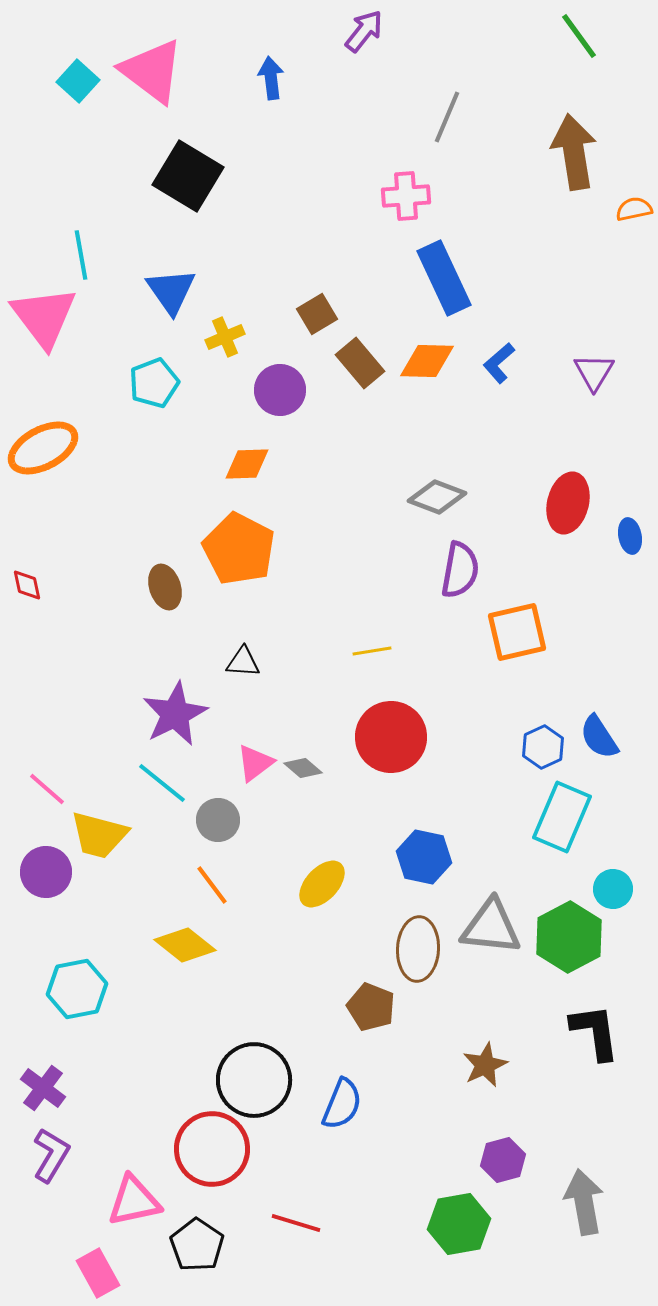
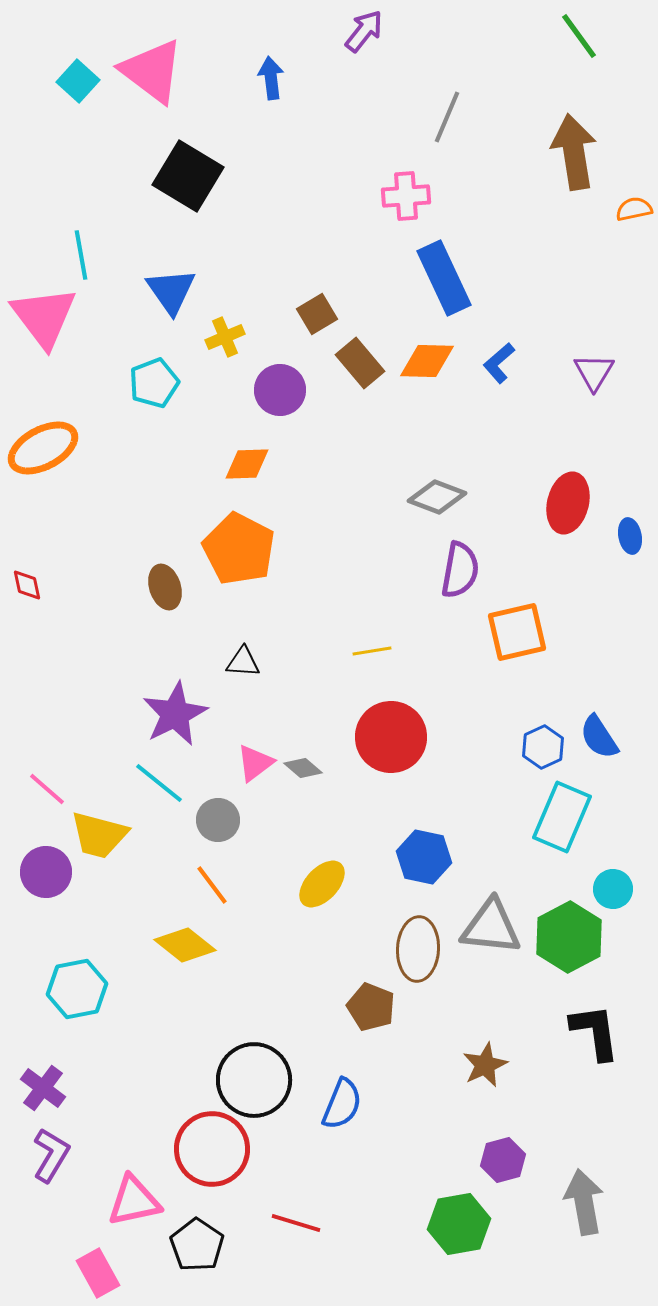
cyan line at (162, 783): moved 3 px left
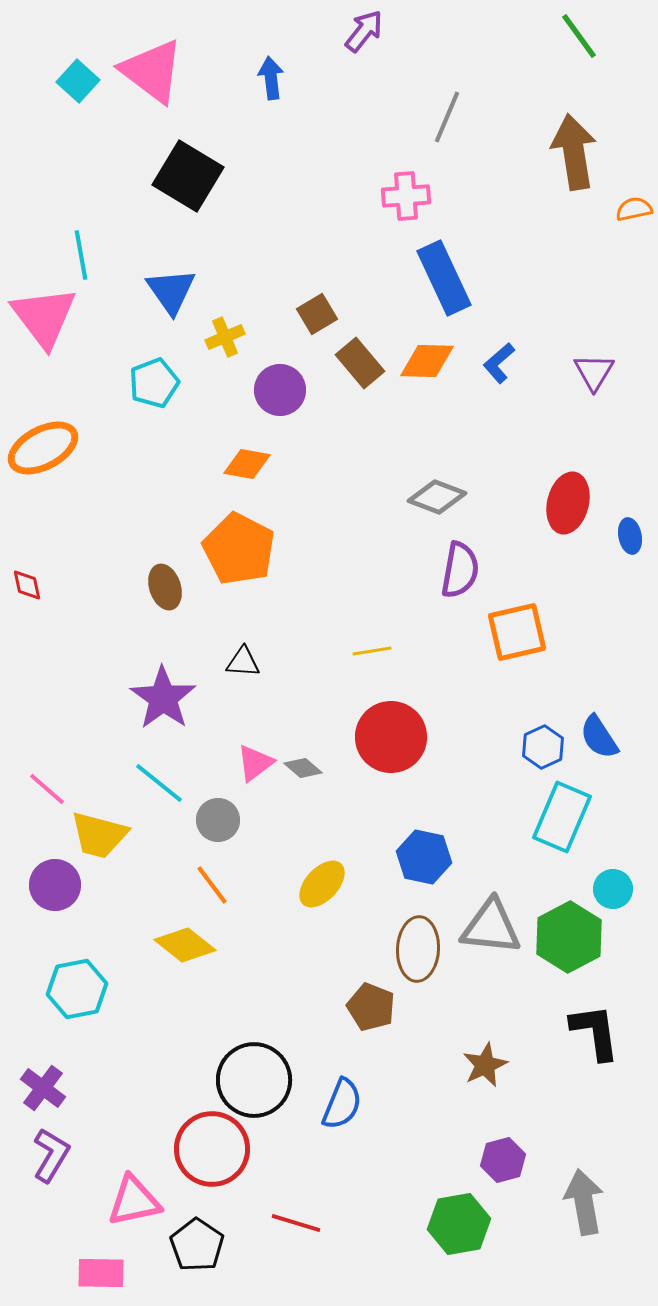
orange diamond at (247, 464): rotated 12 degrees clockwise
purple star at (175, 714): moved 12 px left, 16 px up; rotated 10 degrees counterclockwise
purple circle at (46, 872): moved 9 px right, 13 px down
pink rectangle at (98, 1273): moved 3 px right; rotated 60 degrees counterclockwise
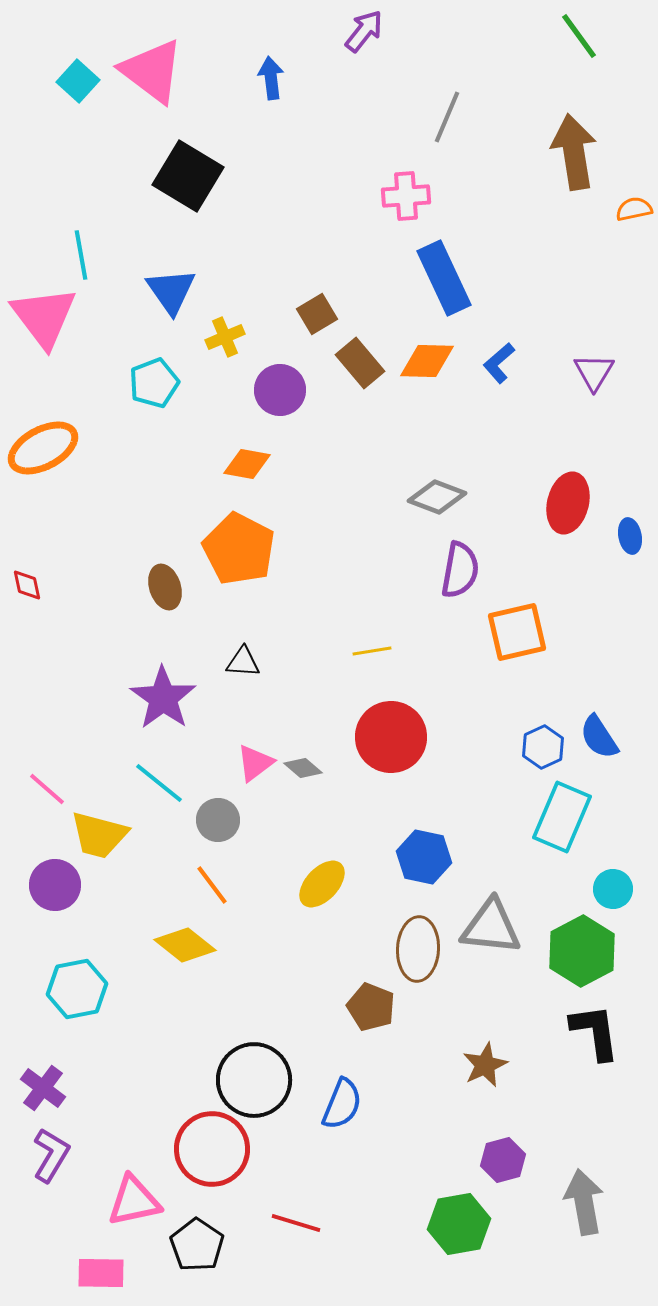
green hexagon at (569, 937): moved 13 px right, 14 px down
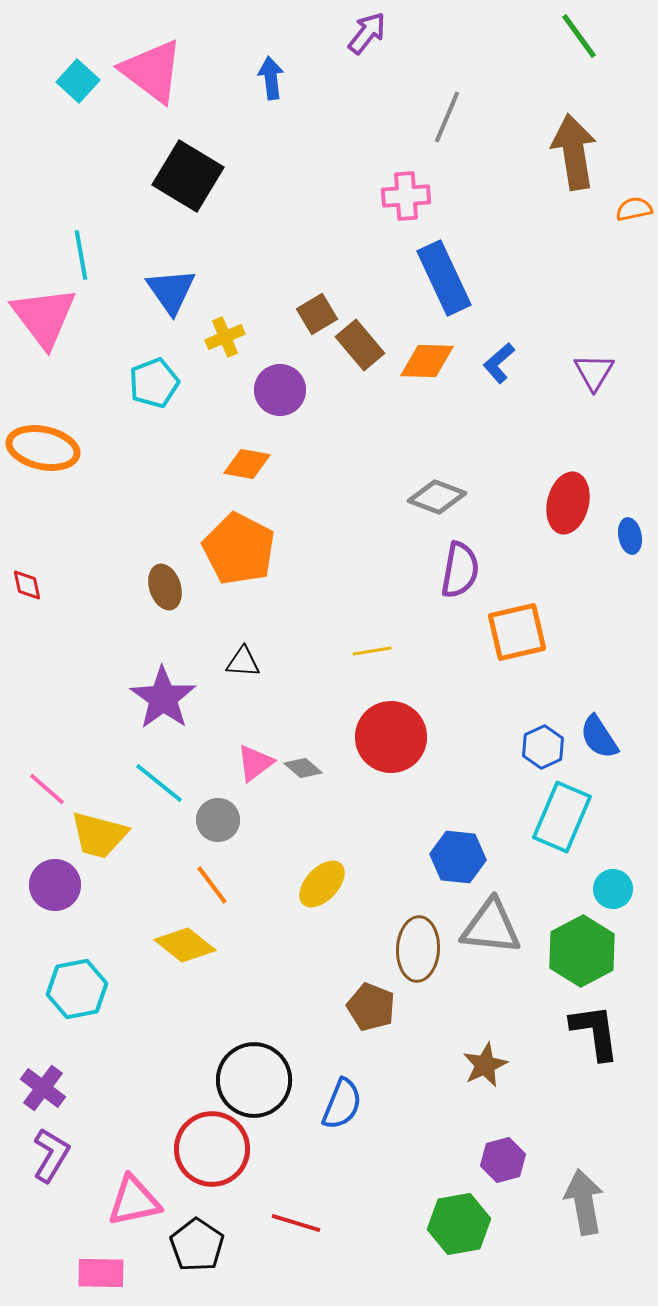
purple arrow at (364, 31): moved 3 px right, 2 px down
brown rectangle at (360, 363): moved 18 px up
orange ellipse at (43, 448): rotated 40 degrees clockwise
blue hexagon at (424, 857): moved 34 px right; rotated 6 degrees counterclockwise
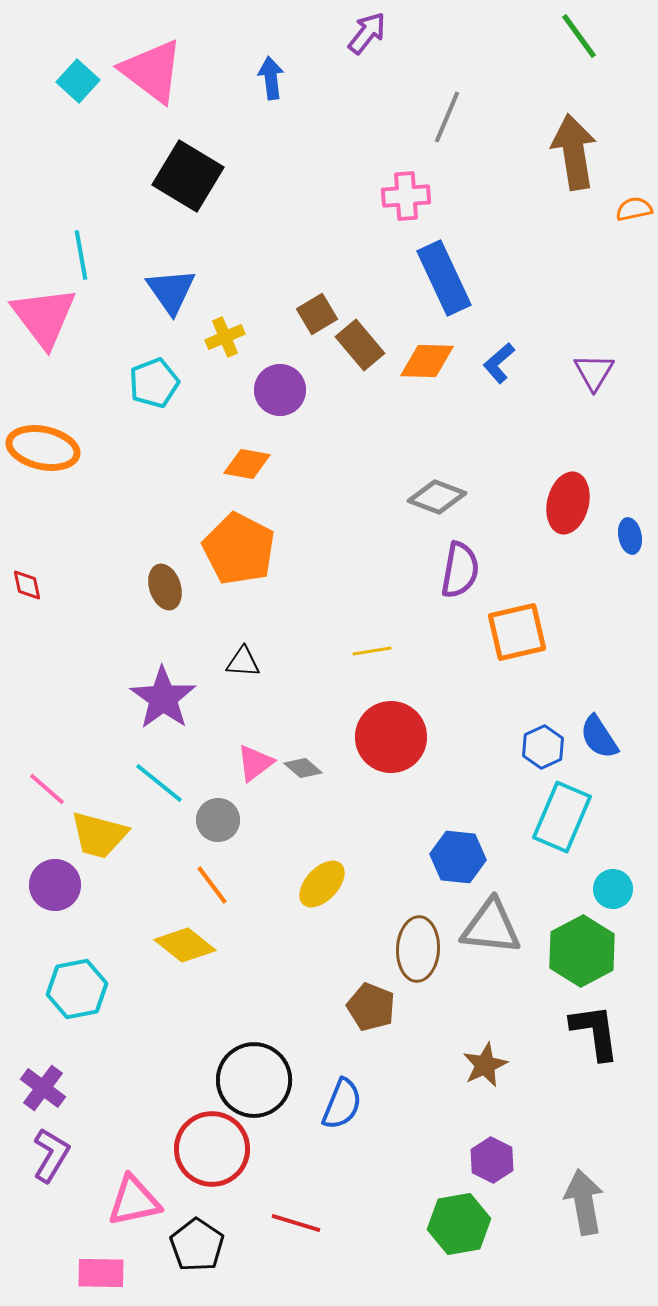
purple hexagon at (503, 1160): moved 11 px left; rotated 18 degrees counterclockwise
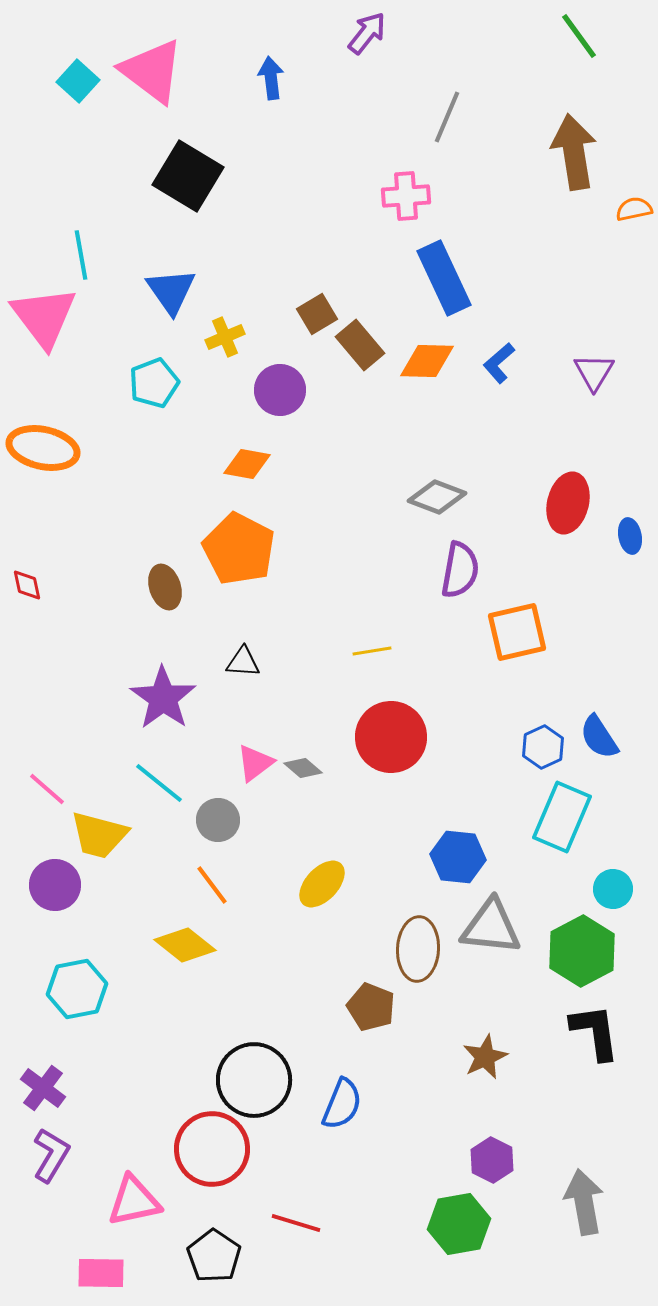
brown star at (485, 1065): moved 8 px up
black pentagon at (197, 1245): moved 17 px right, 11 px down
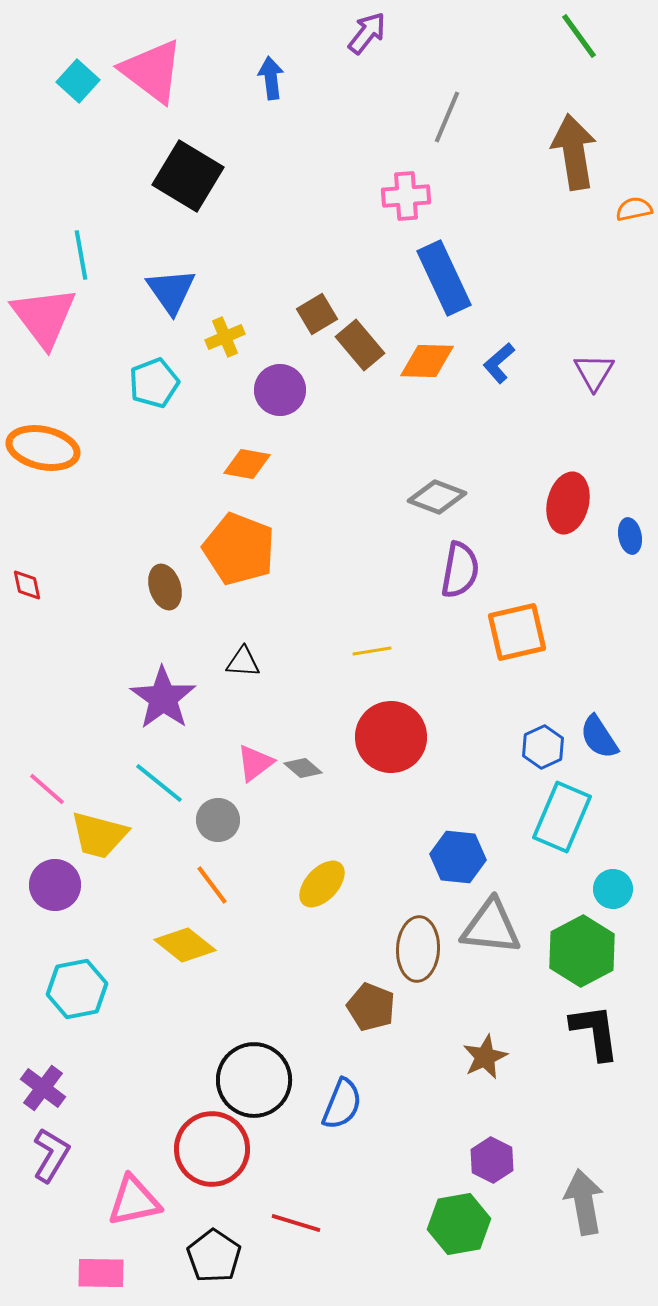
orange pentagon at (239, 549): rotated 6 degrees counterclockwise
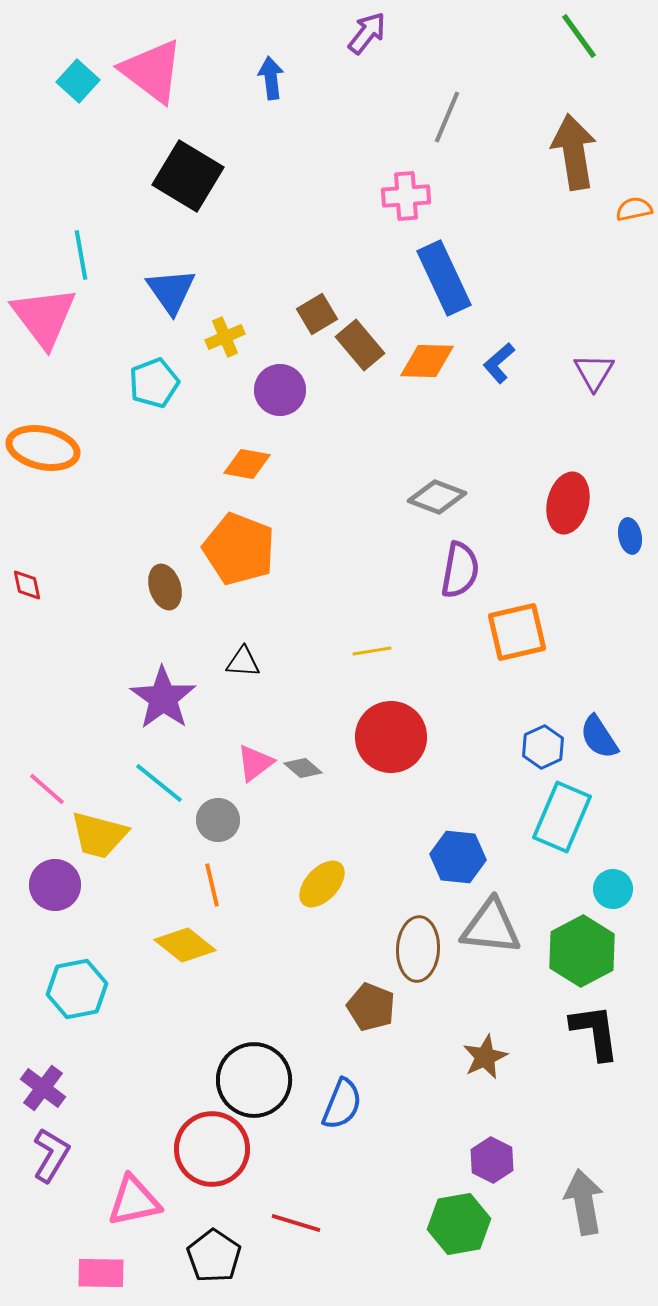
orange line at (212, 885): rotated 24 degrees clockwise
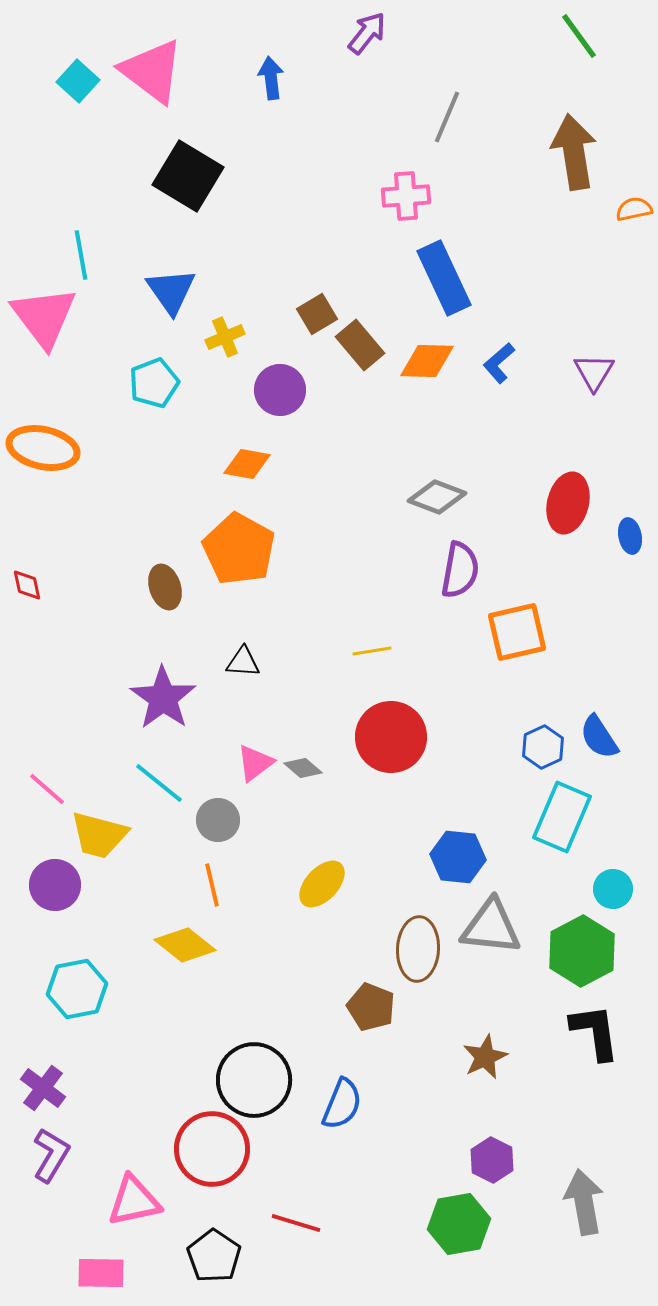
orange pentagon at (239, 549): rotated 8 degrees clockwise
